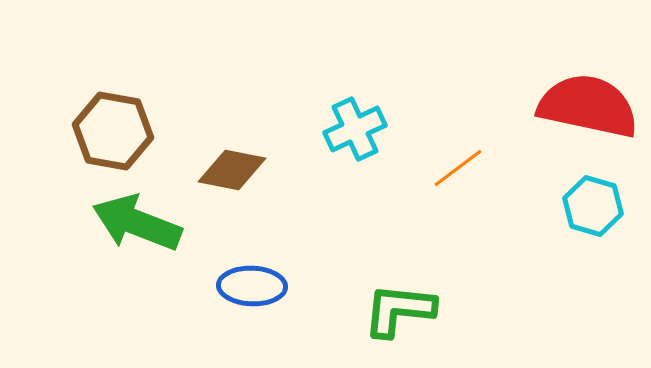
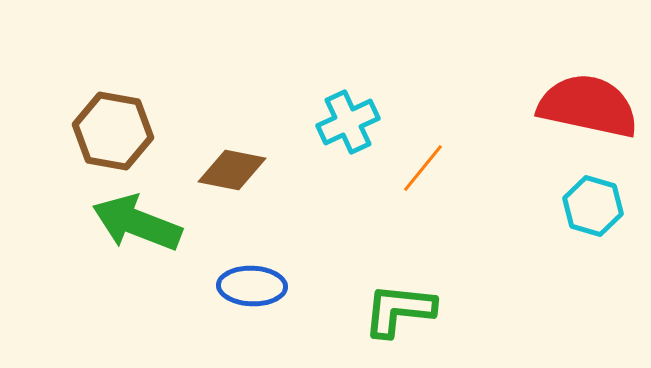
cyan cross: moved 7 px left, 7 px up
orange line: moved 35 px left; rotated 14 degrees counterclockwise
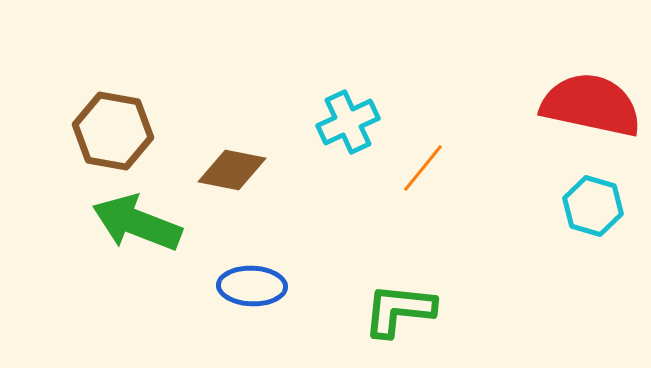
red semicircle: moved 3 px right, 1 px up
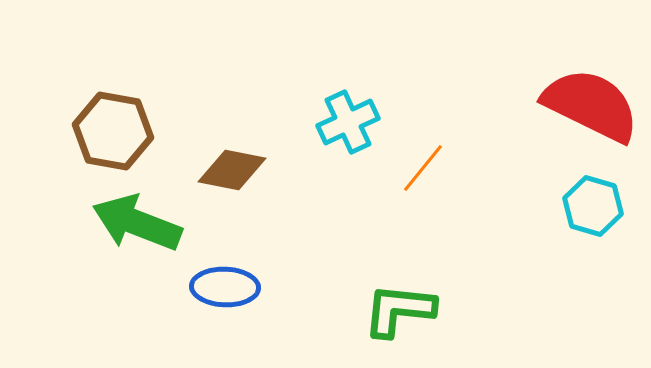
red semicircle: rotated 14 degrees clockwise
blue ellipse: moved 27 px left, 1 px down
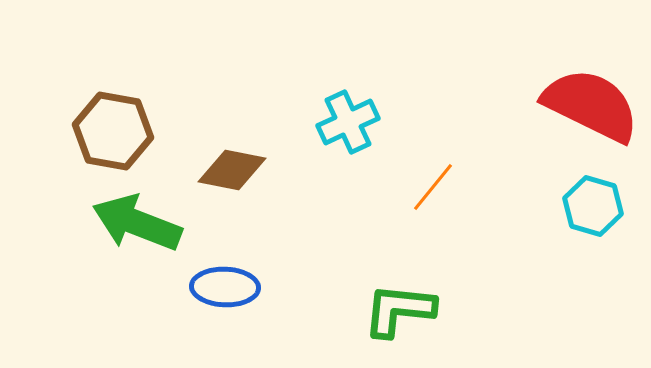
orange line: moved 10 px right, 19 px down
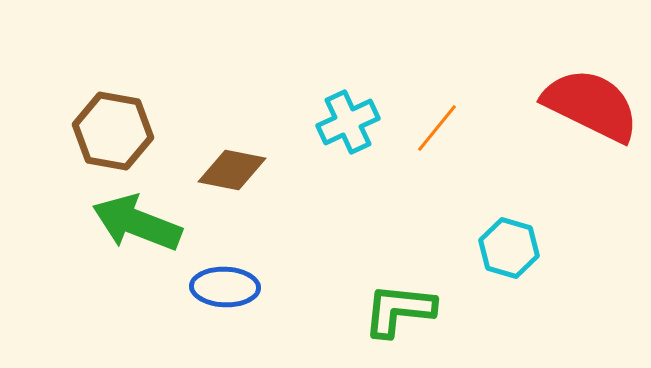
orange line: moved 4 px right, 59 px up
cyan hexagon: moved 84 px left, 42 px down
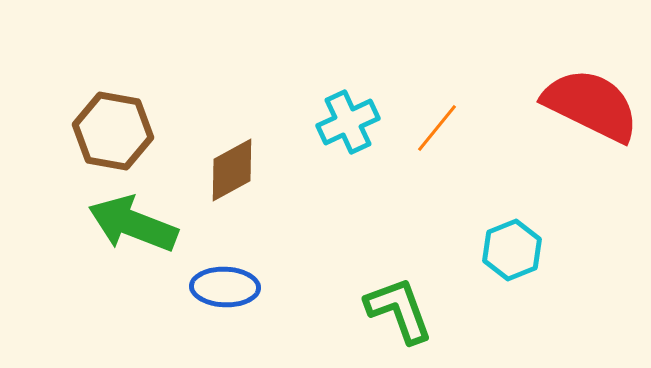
brown diamond: rotated 40 degrees counterclockwise
green arrow: moved 4 px left, 1 px down
cyan hexagon: moved 3 px right, 2 px down; rotated 22 degrees clockwise
green L-shape: rotated 64 degrees clockwise
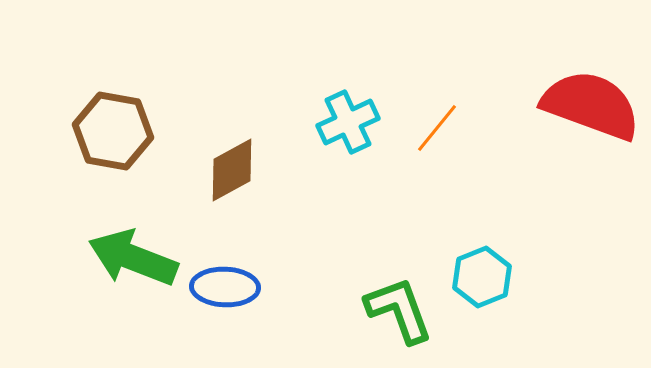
red semicircle: rotated 6 degrees counterclockwise
green arrow: moved 34 px down
cyan hexagon: moved 30 px left, 27 px down
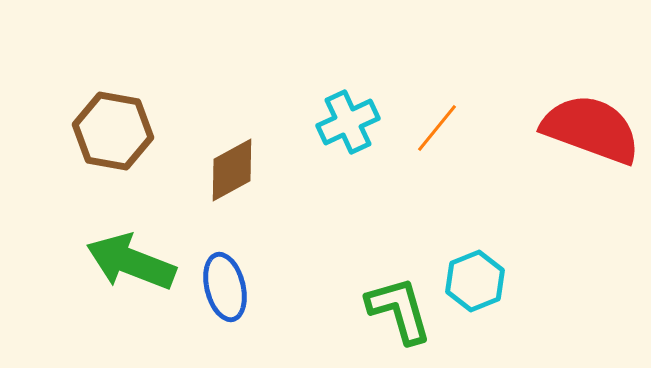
red semicircle: moved 24 px down
green arrow: moved 2 px left, 4 px down
cyan hexagon: moved 7 px left, 4 px down
blue ellipse: rotated 74 degrees clockwise
green L-shape: rotated 4 degrees clockwise
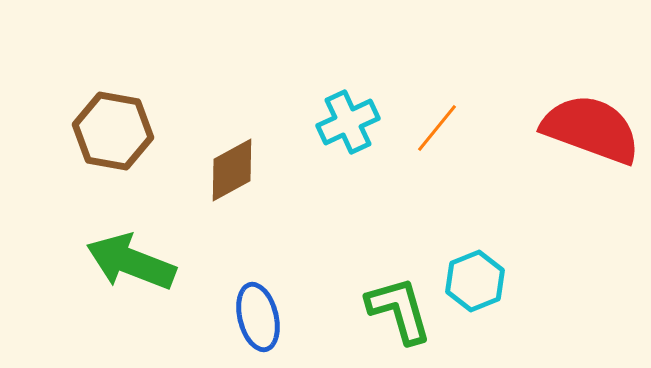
blue ellipse: moved 33 px right, 30 px down
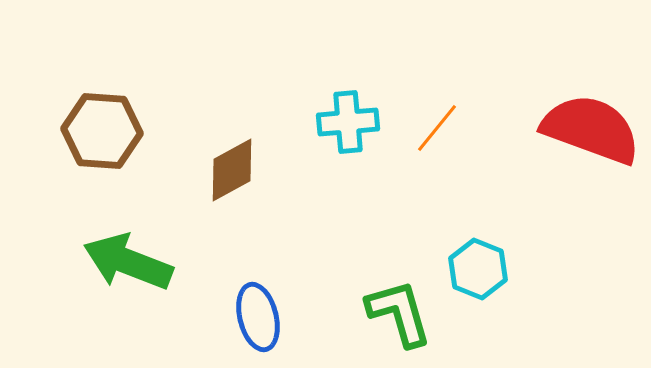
cyan cross: rotated 20 degrees clockwise
brown hexagon: moved 11 px left; rotated 6 degrees counterclockwise
green arrow: moved 3 px left
cyan hexagon: moved 3 px right, 12 px up; rotated 16 degrees counterclockwise
green L-shape: moved 3 px down
